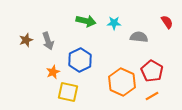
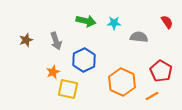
gray arrow: moved 8 px right
blue hexagon: moved 4 px right
red pentagon: moved 9 px right
yellow square: moved 3 px up
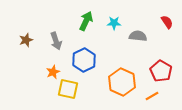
green arrow: rotated 78 degrees counterclockwise
gray semicircle: moved 1 px left, 1 px up
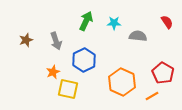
red pentagon: moved 2 px right, 2 px down
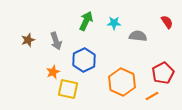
brown star: moved 2 px right
red pentagon: rotated 15 degrees clockwise
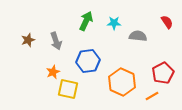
blue hexagon: moved 4 px right, 1 px down; rotated 20 degrees clockwise
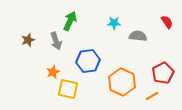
green arrow: moved 16 px left
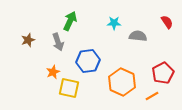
gray arrow: moved 2 px right, 1 px down
yellow square: moved 1 px right, 1 px up
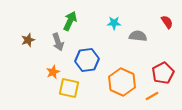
blue hexagon: moved 1 px left, 1 px up
